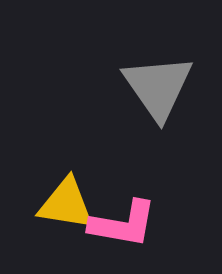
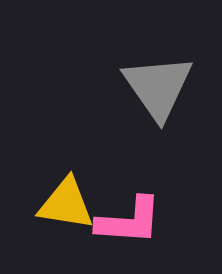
pink L-shape: moved 6 px right, 3 px up; rotated 6 degrees counterclockwise
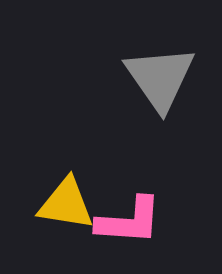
gray triangle: moved 2 px right, 9 px up
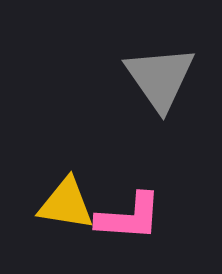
pink L-shape: moved 4 px up
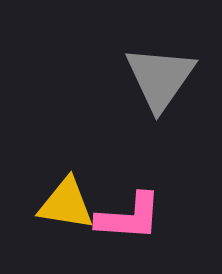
gray triangle: rotated 10 degrees clockwise
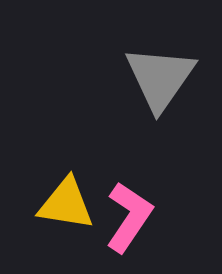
pink L-shape: rotated 60 degrees counterclockwise
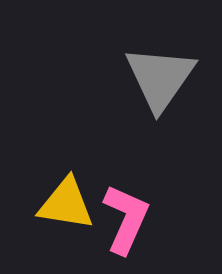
pink L-shape: moved 3 px left, 2 px down; rotated 10 degrees counterclockwise
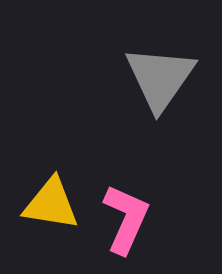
yellow triangle: moved 15 px left
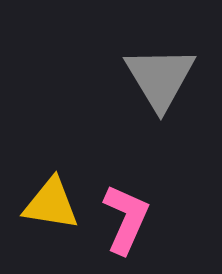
gray triangle: rotated 6 degrees counterclockwise
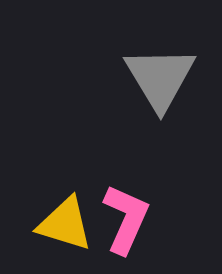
yellow triangle: moved 14 px right, 20 px down; rotated 8 degrees clockwise
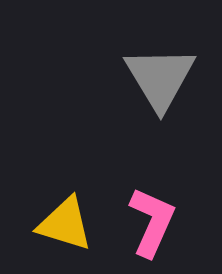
pink L-shape: moved 26 px right, 3 px down
